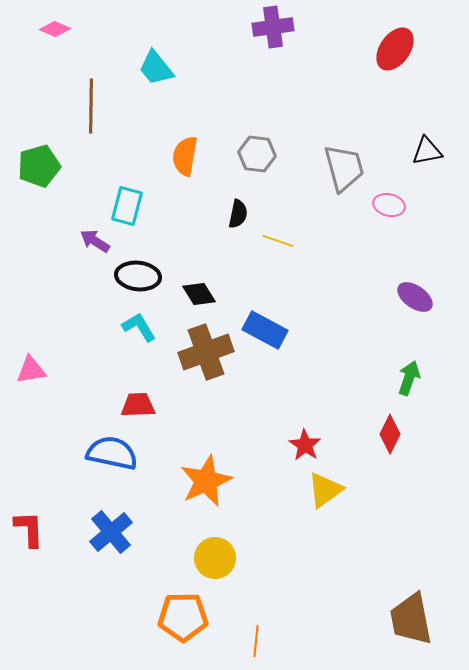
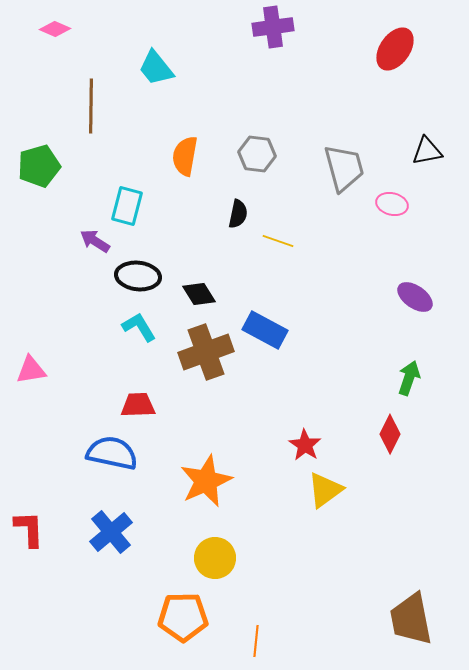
pink ellipse: moved 3 px right, 1 px up
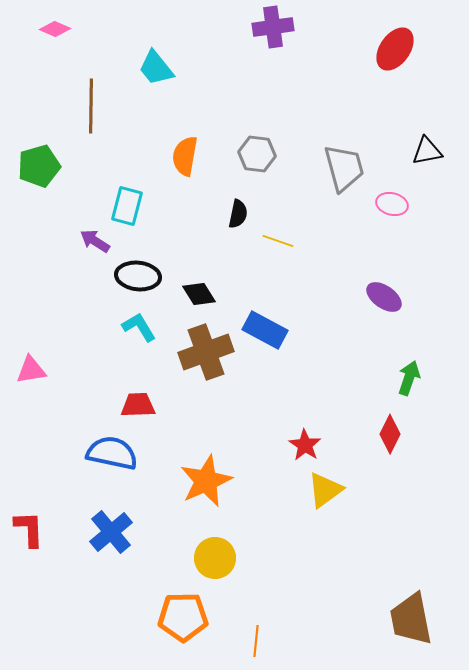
purple ellipse: moved 31 px left
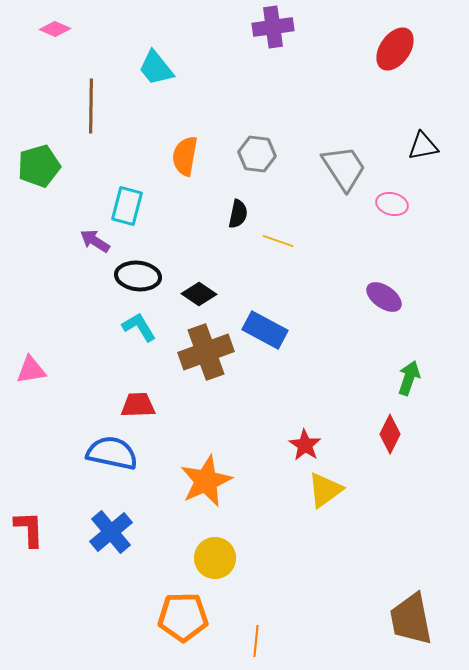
black triangle: moved 4 px left, 5 px up
gray trapezoid: rotated 18 degrees counterclockwise
black diamond: rotated 24 degrees counterclockwise
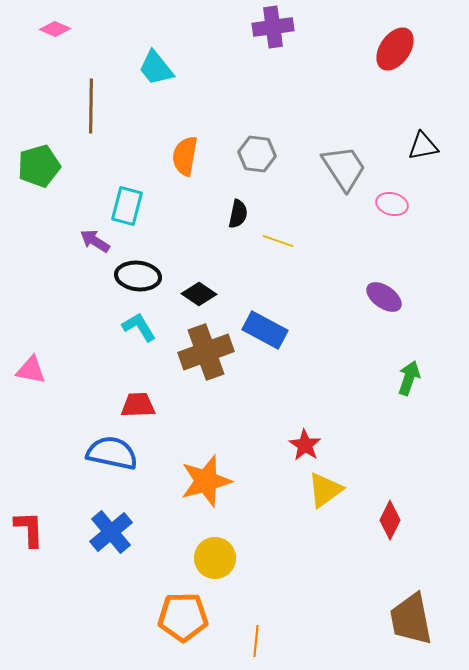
pink triangle: rotated 20 degrees clockwise
red diamond: moved 86 px down
orange star: rotated 8 degrees clockwise
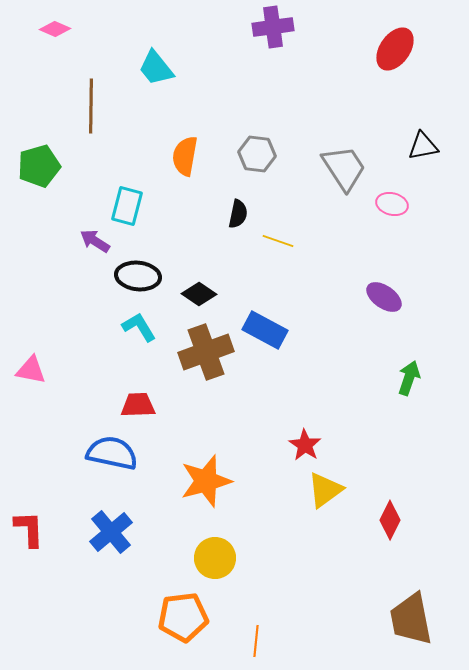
orange pentagon: rotated 6 degrees counterclockwise
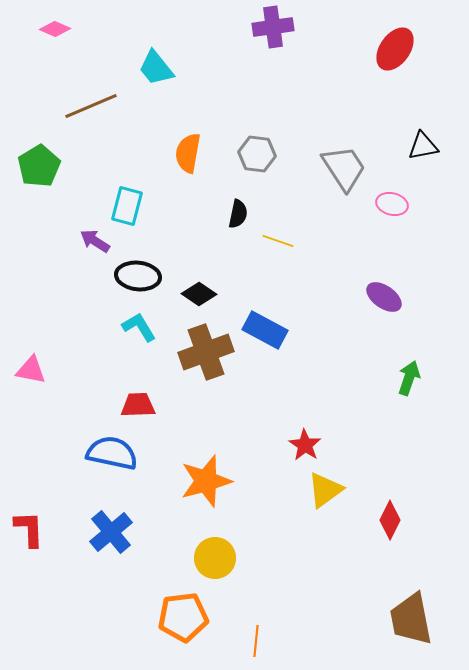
brown line: rotated 66 degrees clockwise
orange semicircle: moved 3 px right, 3 px up
green pentagon: rotated 15 degrees counterclockwise
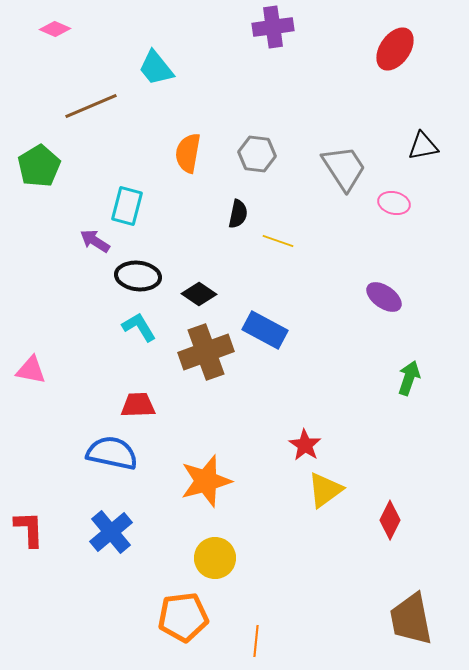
pink ellipse: moved 2 px right, 1 px up
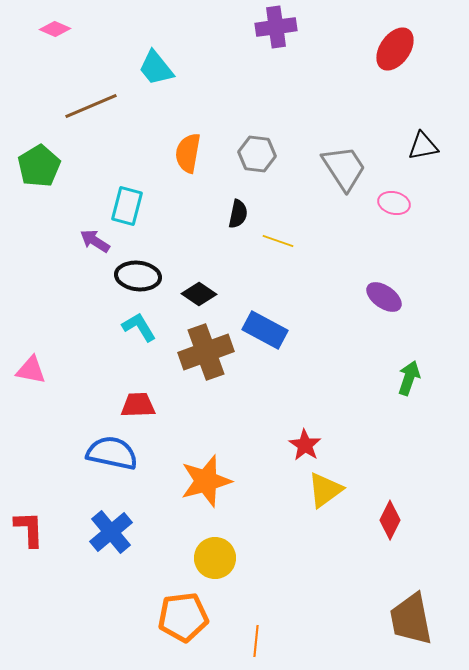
purple cross: moved 3 px right
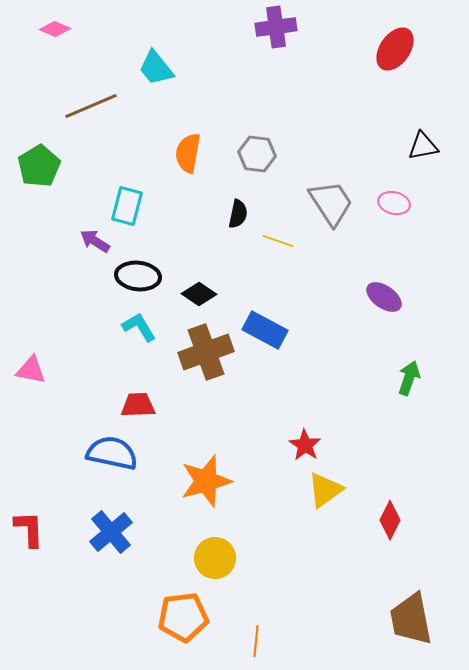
gray trapezoid: moved 13 px left, 35 px down
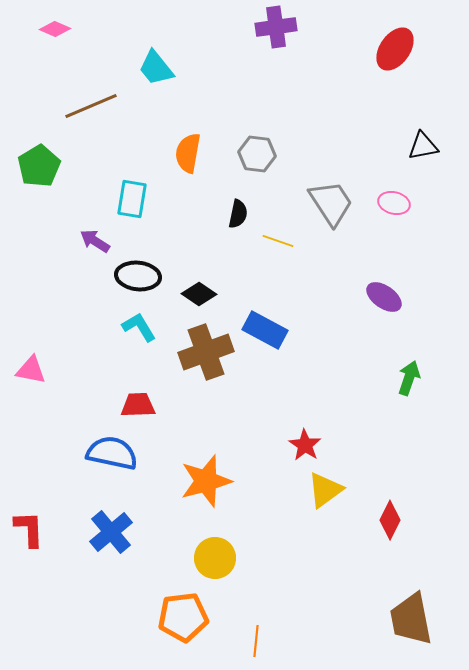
cyan rectangle: moved 5 px right, 7 px up; rotated 6 degrees counterclockwise
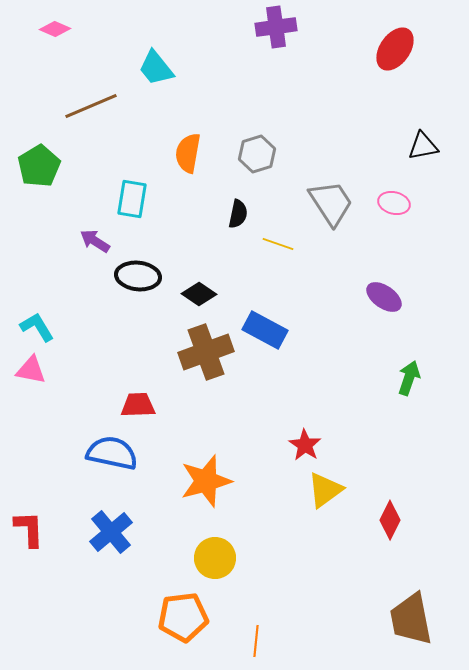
gray hexagon: rotated 24 degrees counterclockwise
yellow line: moved 3 px down
cyan L-shape: moved 102 px left
